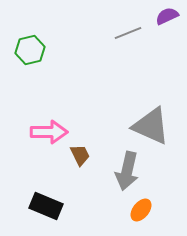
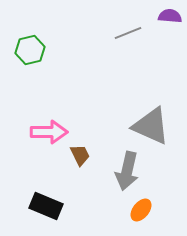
purple semicircle: moved 3 px right; rotated 30 degrees clockwise
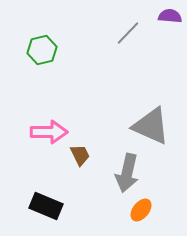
gray line: rotated 24 degrees counterclockwise
green hexagon: moved 12 px right
gray arrow: moved 2 px down
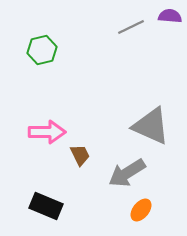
gray line: moved 3 px right, 6 px up; rotated 20 degrees clockwise
pink arrow: moved 2 px left
gray arrow: rotated 45 degrees clockwise
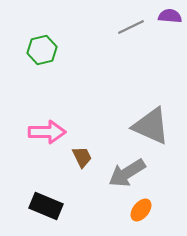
brown trapezoid: moved 2 px right, 2 px down
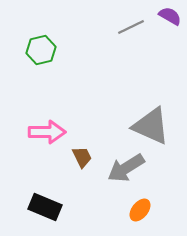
purple semicircle: rotated 25 degrees clockwise
green hexagon: moved 1 px left
gray arrow: moved 1 px left, 5 px up
black rectangle: moved 1 px left, 1 px down
orange ellipse: moved 1 px left
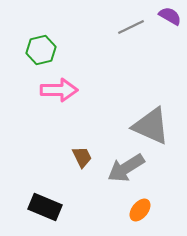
pink arrow: moved 12 px right, 42 px up
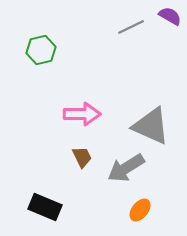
pink arrow: moved 23 px right, 24 px down
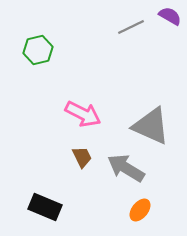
green hexagon: moved 3 px left
pink arrow: moved 1 px right; rotated 27 degrees clockwise
gray arrow: rotated 63 degrees clockwise
